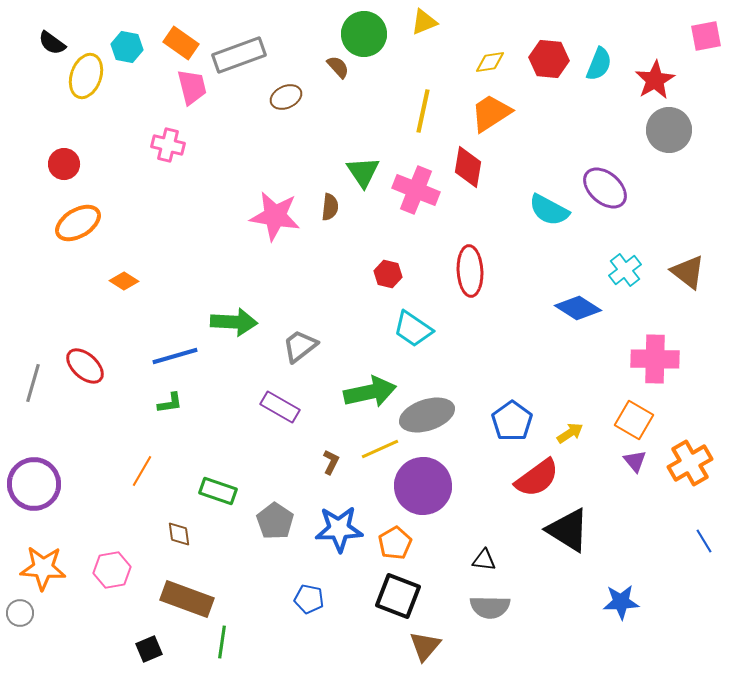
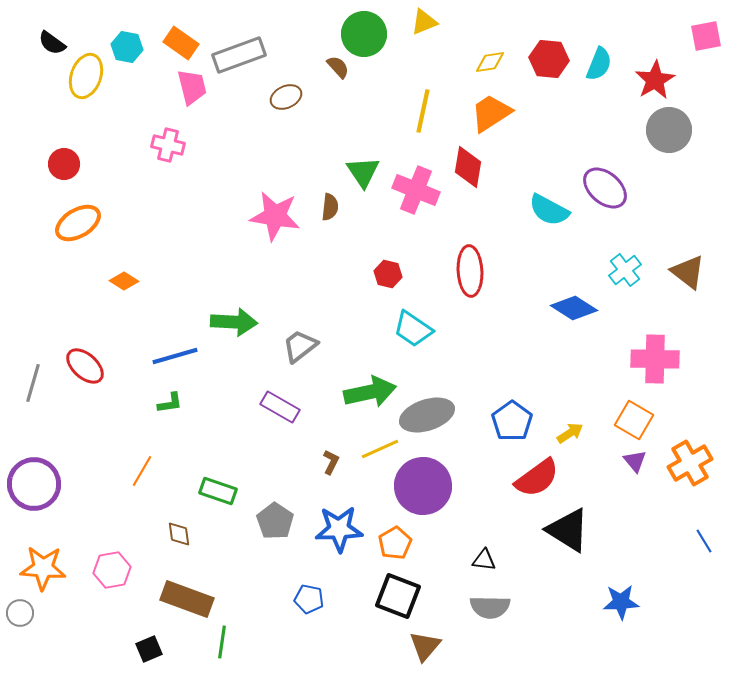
blue diamond at (578, 308): moved 4 px left
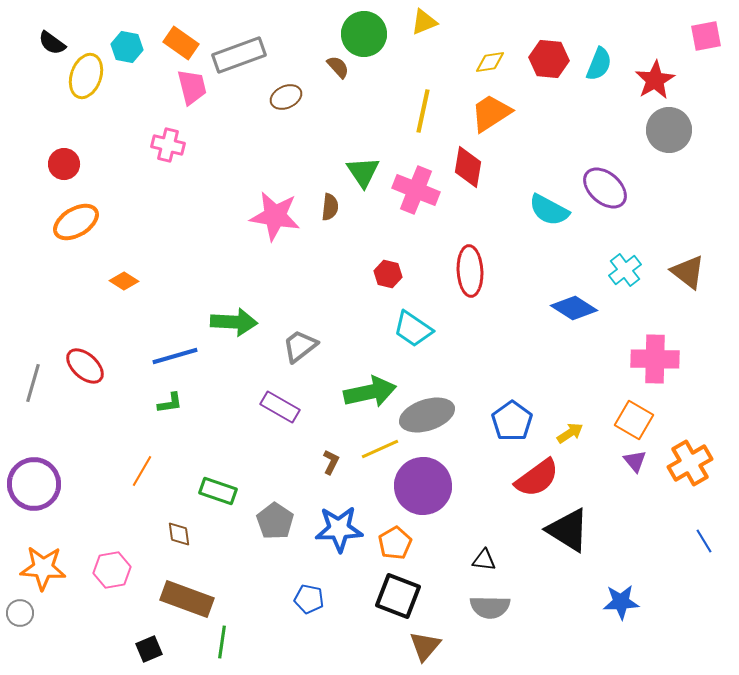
orange ellipse at (78, 223): moved 2 px left, 1 px up
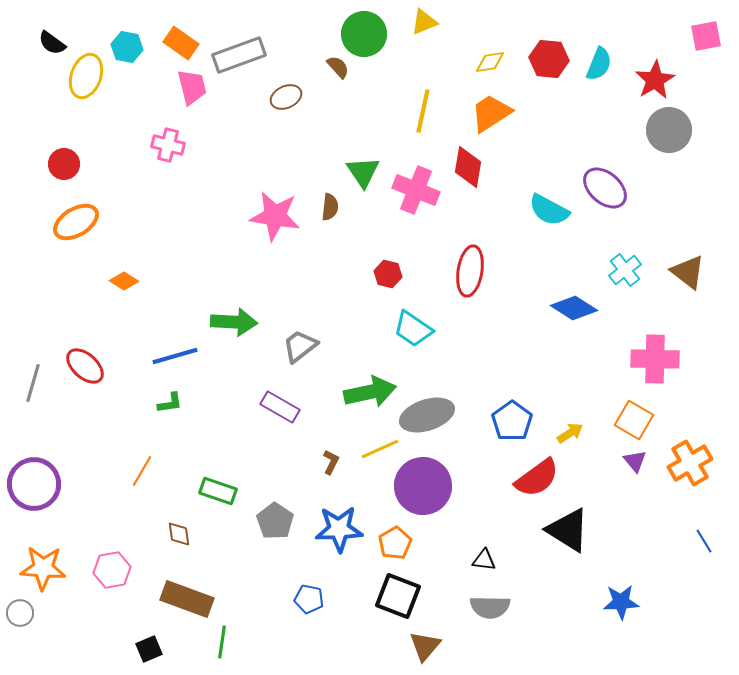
red ellipse at (470, 271): rotated 12 degrees clockwise
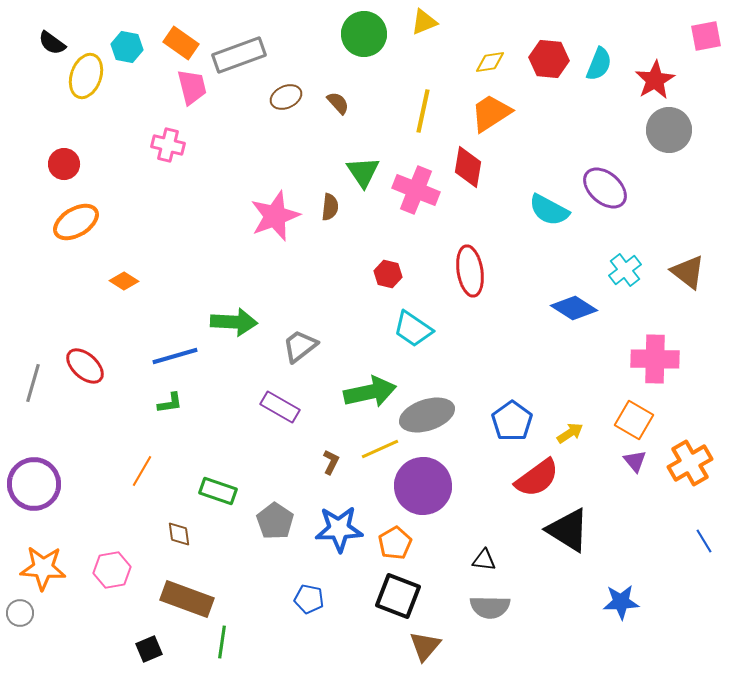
brown semicircle at (338, 67): moved 36 px down
pink star at (275, 216): rotated 30 degrees counterclockwise
red ellipse at (470, 271): rotated 18 degrees counterclockwise
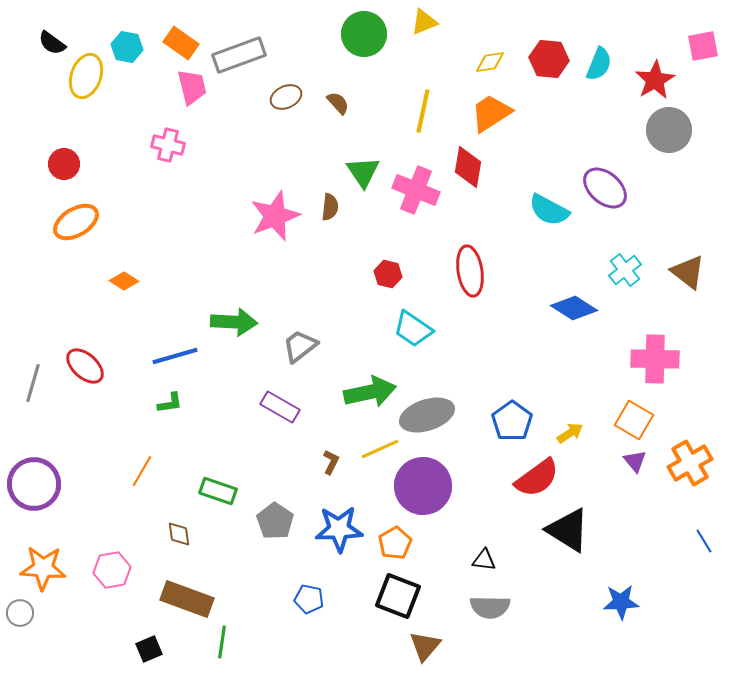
pink square at (706, 36): moved 3 px left, 10 px down
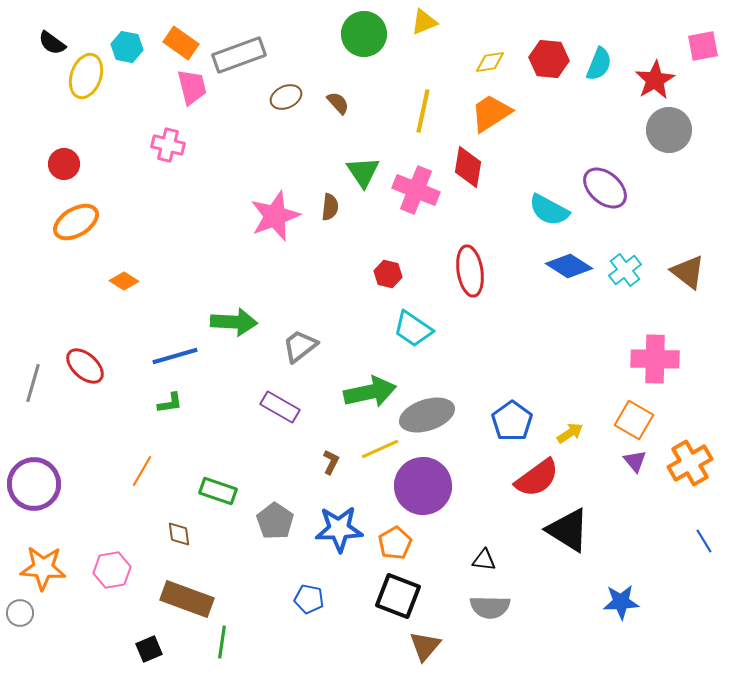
blue diamond at (574, 308): moved 5 px left, 42 px up
